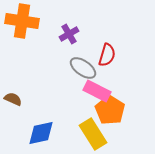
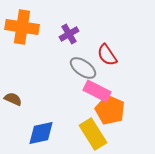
orange cross: moved 6 px down
red semicircle: rotated 130 degrees clockwise
orange pentagon: rotated 8 degrees counterclockwise
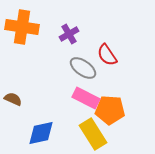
pink rectangle: moved 11 px left, 7 px down
orange pentagon: rotated 20 degrees counterclockwise
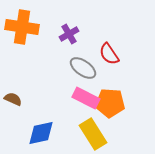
red semicircle: moved 2 px right, 1 px up
orange pentagon: moved 7 px up
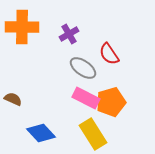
orange cross: rotated 8 degrees counterclockwise
orange pentagon: moved 1 px right, 1 px up; rotated 20 degrees counterclockwise
blue diamond: rotated 60 degrees clockwise
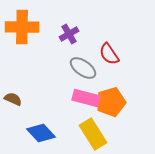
pink rectangle: rotated 12 degrees counterclockwise
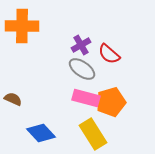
orange cross: moved 1 px up
purple cross: moved 12 px right, 11 px down
red semicircle: rotated 15 degrees counterclockwise
gray ellipse: moved 1 px left, 1 px down
